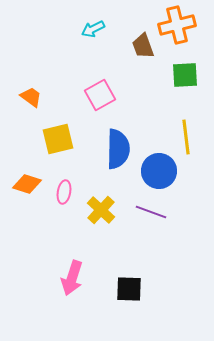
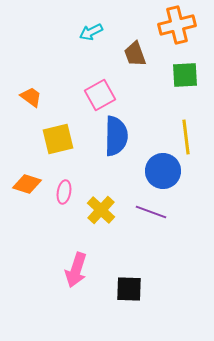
cyan arrow: moved 2 px left, 3 px down
brown trapezoid: moved 8 px left, 8 px down
blue semicircle: moved 2 px left, 13 px up
blue circle: moved 4 px right
pink arrow: moved 4 px right, 8 px up
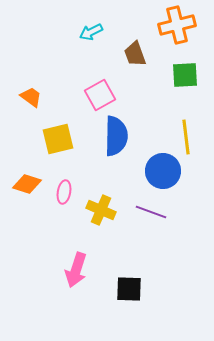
yellow cross: rotated 20 degrees counterclockwise
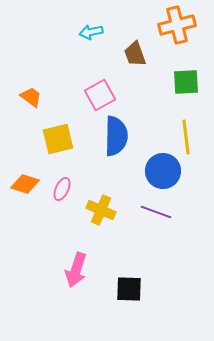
cyan arrow: rotated 15 degrees clockwise
green square: moved 1 px right, 7 px down
orange diamond: moved 2 px left
pink ellipse: moved 2 px left, 3 px up; rotated 15 degrees clockwise
purple line: moved 5 px right
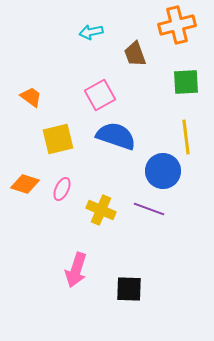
blue semicircle: rotated 72 degrees counterclockwise
purple line: moved 7 px left, 3 px up
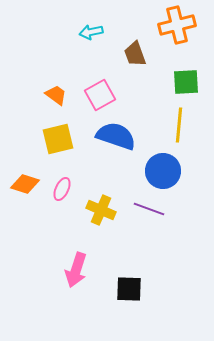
orange trapezoid: moved 25 px right, 2 px up
yellow line: moved 7 px left, 12 px up; rotated 12 degrees clockwise
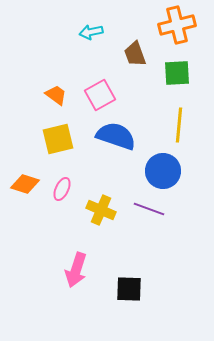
green square: moved 9 px left, 9 px up
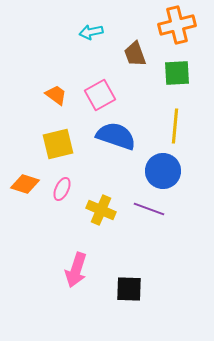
yellow line: moved 4 px left, 1 px down
yellow square: moved 5 px down
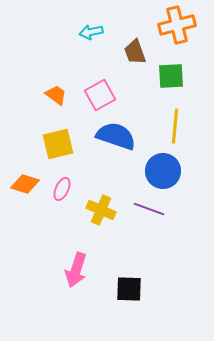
brown trapezoid: moved 2 px up
green square: moved 6 px left, 3 px down
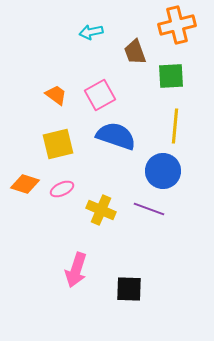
pink ellipse: rotated 40 degrees clockwise
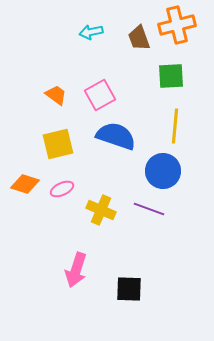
brown trapezoid: moved 4 px right, 14 px up
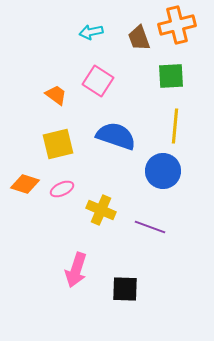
pink square: moved 2 px left, 14 px up; rotated 28 degrees counterclockwise
purple line: moved 1 px right, 18 px down
black square: moved 4 px left
